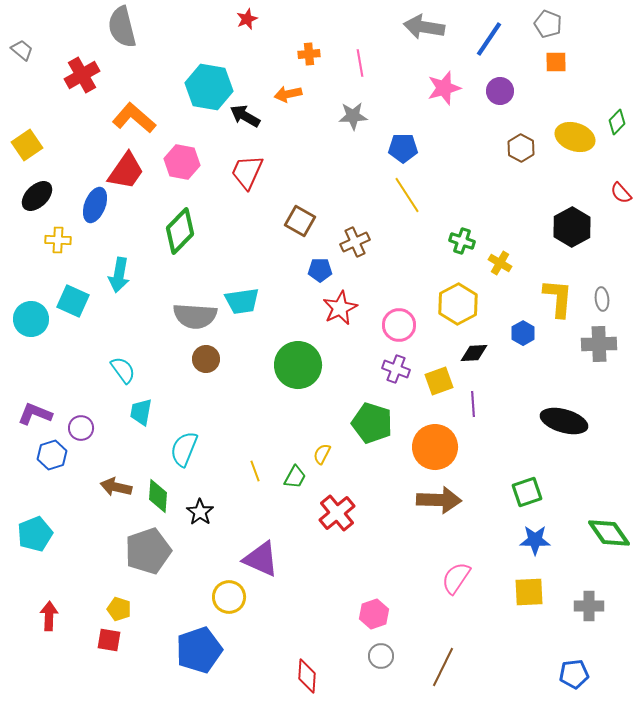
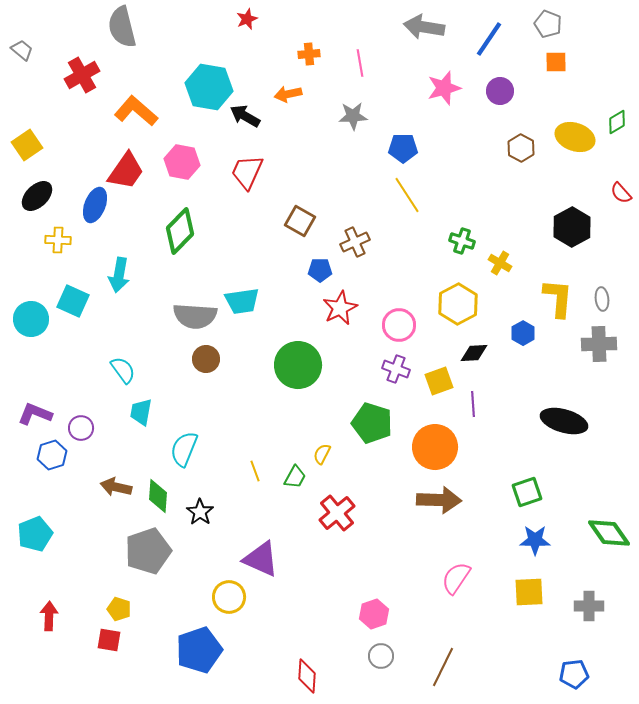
orange L-shape at (134, 118): moved 2 px right, 7 px up
green diamond at (617, 122): rotated 15 degrees clockwise
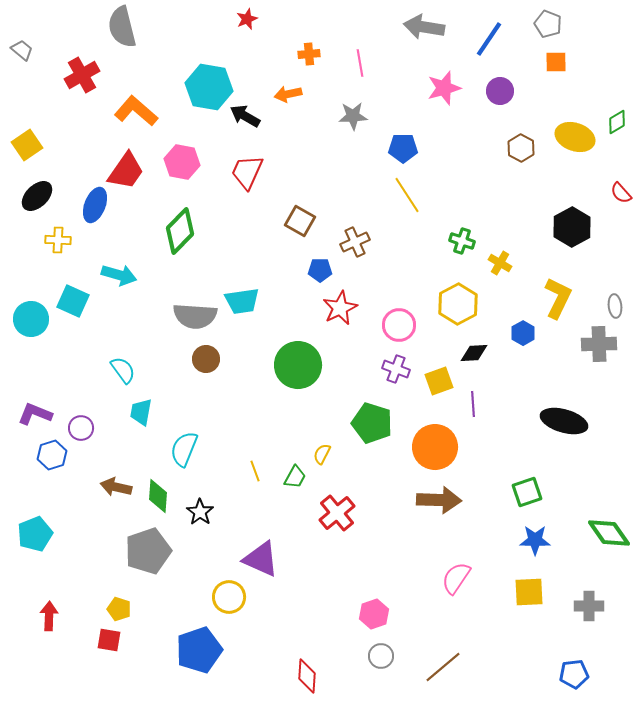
cyan arrow at (119, 275): rotated 84 degrees counterclockwise
yellow L-shape at (558, 298): rotated 21 degrees clockwise
gray ellipse at (602, 299): moved 13 px right, 7 px down
brown line at (443, 667): rotated 24 degrees clockwise
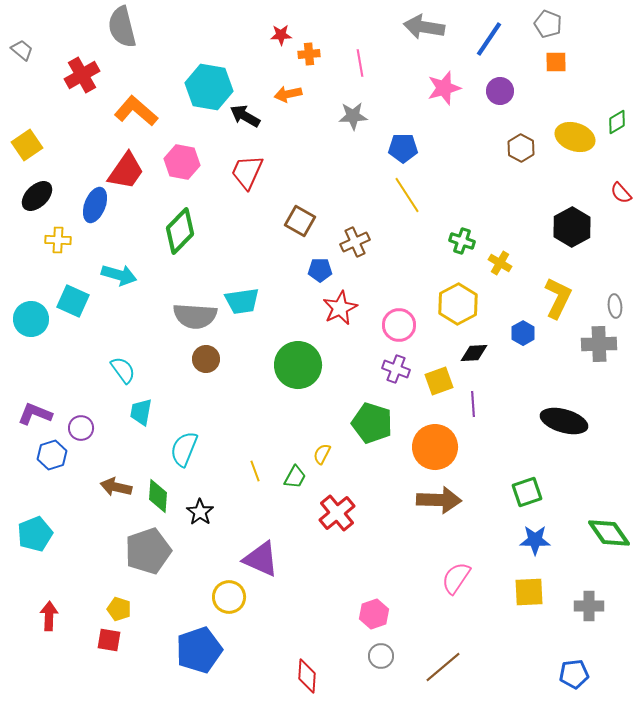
red star at (247, 19): moved 34 px right, 16 px down; rotated 20 degrees clockwise
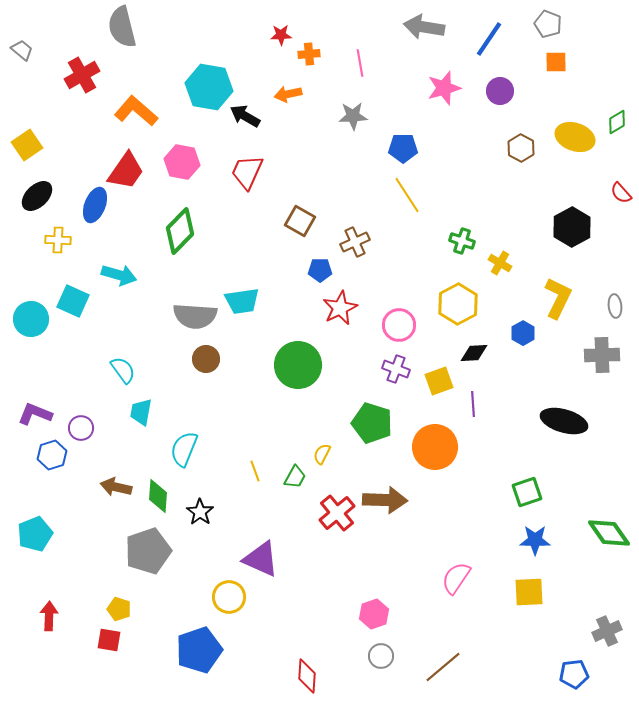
gray cross at (599, 344): moved 3 px right, 11 px down
brown arrow at (439, 500): moved 54 px left
gray cross at (589, 606): moved 18 px right, 25 px down; rotated 24 degrees counterclockwise
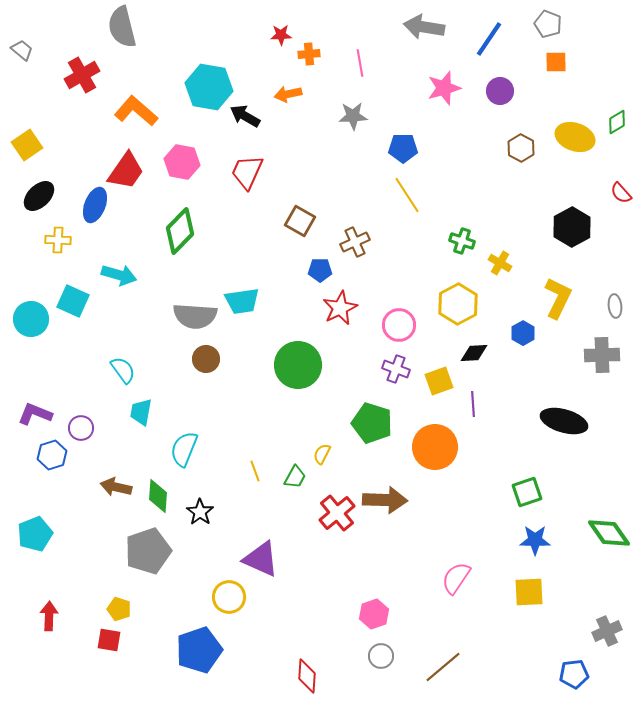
black ellipse at (37, 196): moved 2 px right
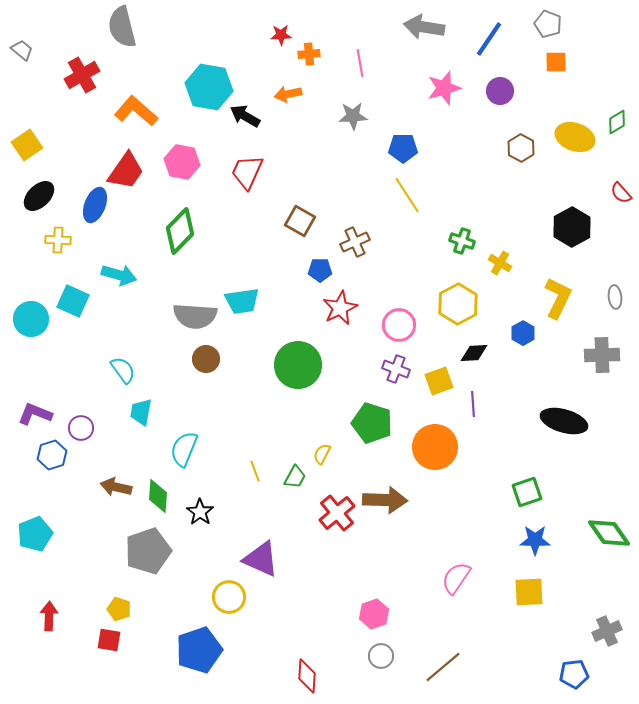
gray ellipse at (615, 306): moved 9 px up
